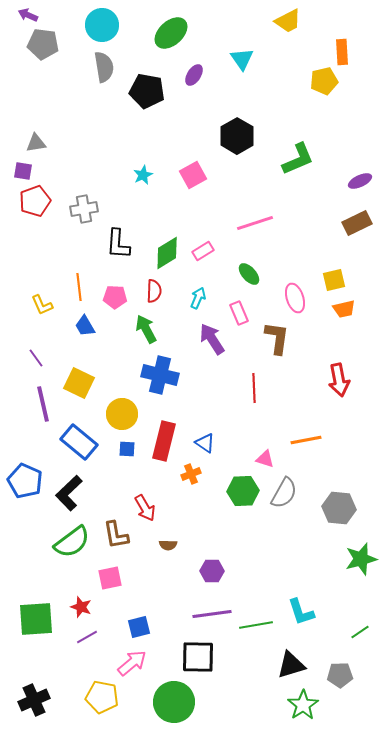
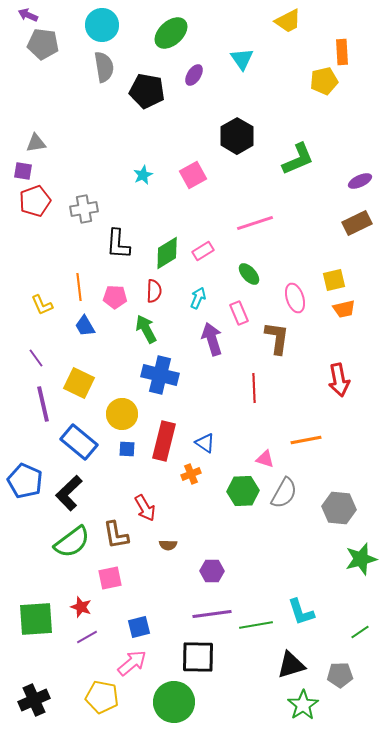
purple arrow at (212, 339): rotated 16 degrees clockwise
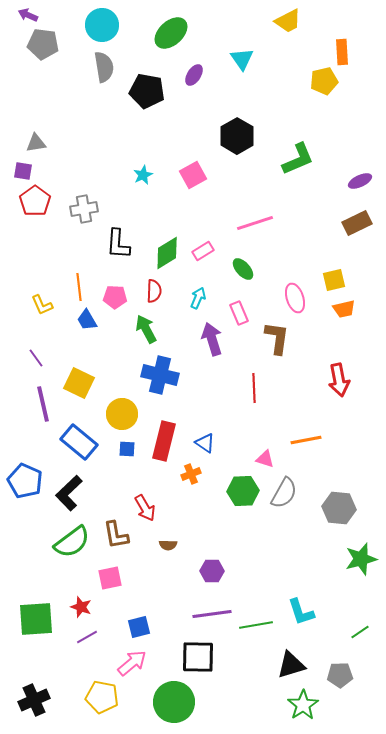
red pentagon at (35, 201): rotated 16 degrees counterclockwise
green ellipse at (249, 274): moved 6 px left, 5 px up
blue trapezoid at (85, 326): moved 2 px right, 6 px up
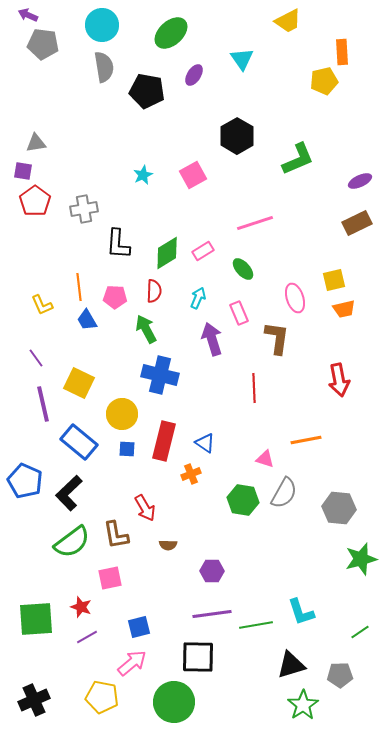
green hexagon at (243, 491): moved 9 px down; rotated 12 degrees clockwise
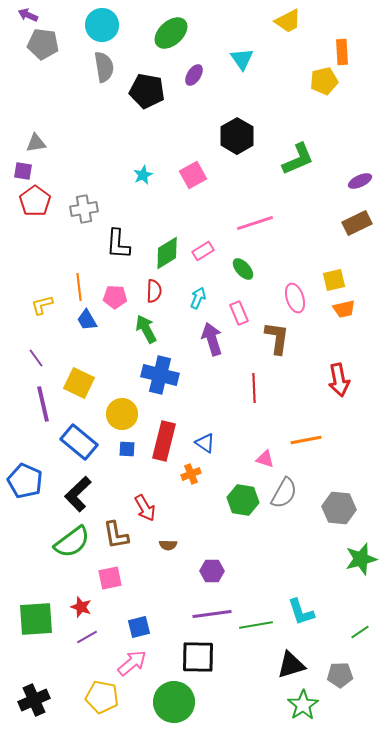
yellow L-shape at (42, 305): rotated 100 degrees clockwise
black L-shape at (69, 493): moved 9 px right, 1 px down
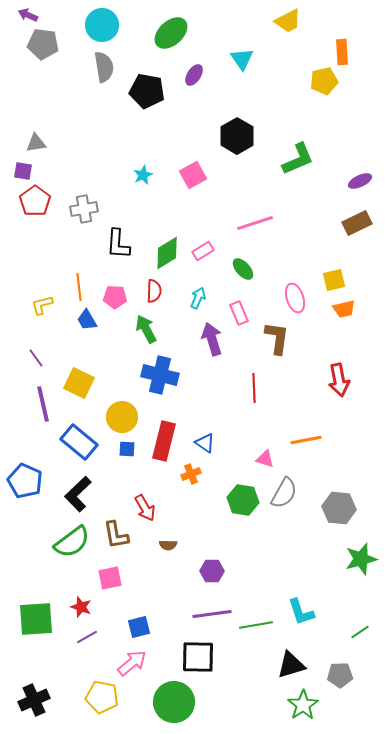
yellow circle at (122, 414): moved 3 px down
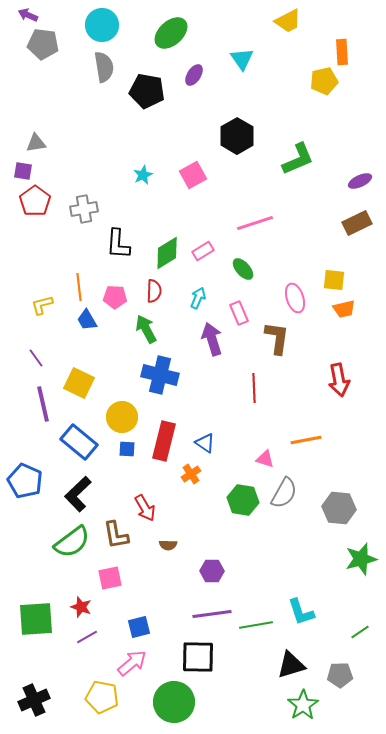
yellow square at (334, 280): rotated 20 degrees clockwise
orange cross at (191, 474): rotated 12 degrees counterclockwise
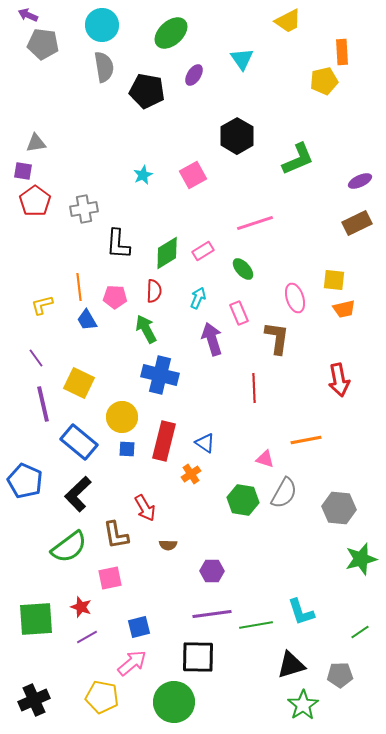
green semicircle at (72, 542): moved 3 px left, 5 px down
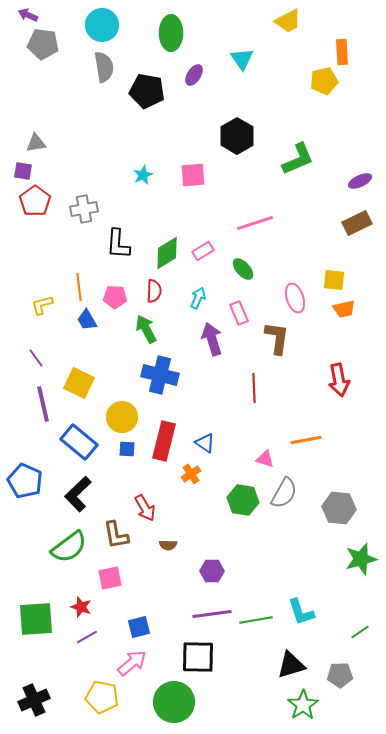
green ellipse at (171, 33): rotated 48 degrees counterclockwise
pink square at (193, 175): rotated 24 degrees clockwise
green line at (256, 625): moved 5 px up
